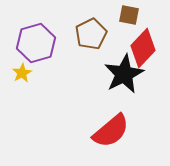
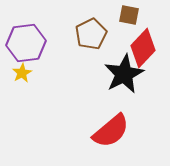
purple hexagon: moved 10 px left; rotated 9 degrees clockwise
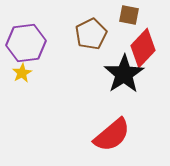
black star: rotated 6 degrees counterclockwise
red semicircle: moved 1 px right, 4 px down
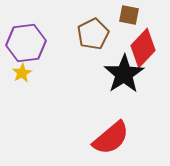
brown pentagon: moved 2 px right
red semicircle: moved 1 px left, 3 px down
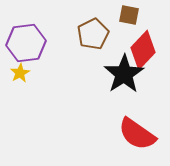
red diamond: moved 2 px down
yellow star: moved 2 px left
red semicircle: moved 26 px right, 4 px up; rotated 75 degrees clockwise
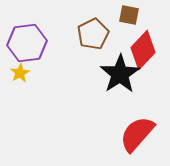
purple hexagon: moved 1 px right
black star: moved 4 px left
red semicircle: rotated 96 degrees clockwise
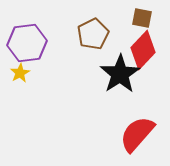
brown square: moved 13 px right, 3 px down
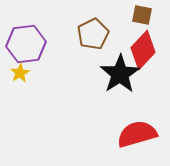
brown square: moved 3 px up
purple hexagon: moved 1 px left, 1 px down
red semicircle: rotated 33 degrees clockwise
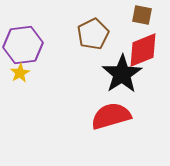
purple hexagon: moved 3 px left, 1 px down
red diamond: rotated 24 degrees clockwise
black star: moved 2 px right
red semicircle: moved 26 px left, 18 px up
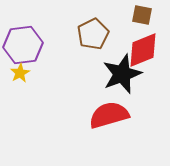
black star: rotated 12 degrees clockwise
red semicircle: moved 2 px left, 1 px up
